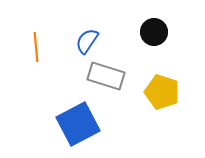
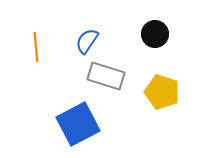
black circle: moved 1 px right, 2 px down
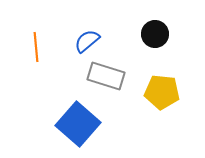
blue semicircle: rotated 16 degrees clockwise
yellow pentagon: rotated 12 degrees counterclockwise
blue square: rotated 21 degrees counterclockwise
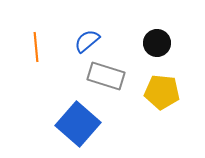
black circle: moved 2 px right, 9 px down
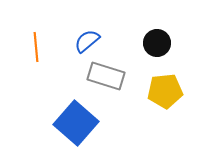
yellow pentagon: moved 3 px right, 1 px up; rotated 12 degrees counterclockwise
blue square: moved 2 px left, 1 px up
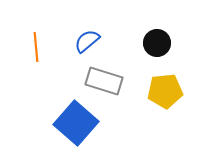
gray rectangle: moved 2 px left, 5 px down
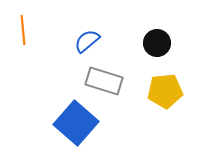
orange line: moved 13 px left, 17 px up
